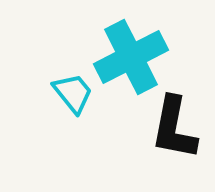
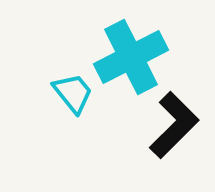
black L-shape: moved 3 px up; rotated 146 degrees counterclockwise
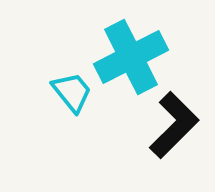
cyan trapezoid: moved 1 px left, 1 px up
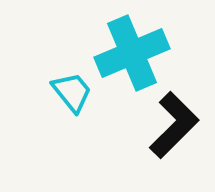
cyan cross: moved 1 px right, 4 px up; rotated 4 degrees clockwise
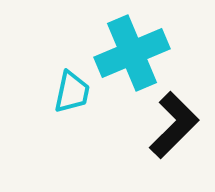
cyan trapezoid: rotated 51 degrees clockwise
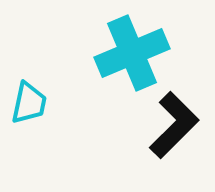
cyan trapezoid: moved 43 px left, 11 px down
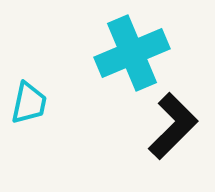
black L-shape: moved 1 px left, 1 px down
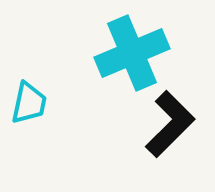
black L-shape: moved 3 px left, 2 px up
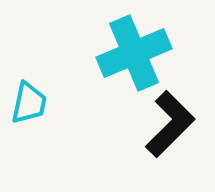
cyan cross: moved 2 px right
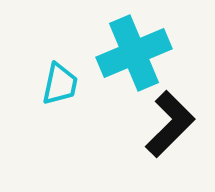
cyan trapezoid: moved 31 px right, 19 px up
